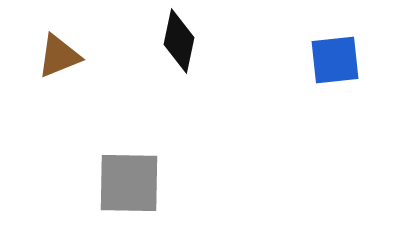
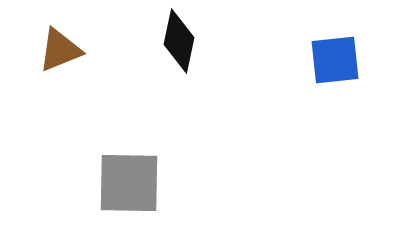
brown triangle: moved 1 px right, 6 px up
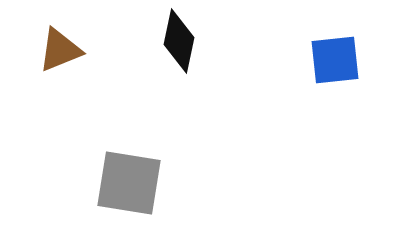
gray square: rotated 8 degrees clockwise
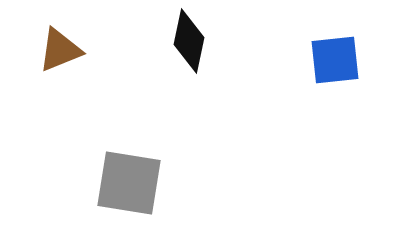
black diamond: moved 10 px right
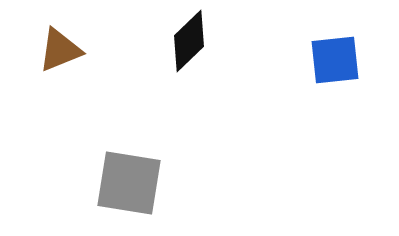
black diamond: rotated 34 degrees clockwise
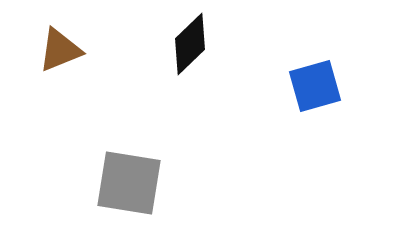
black diamond: moved 1 px right, 3 px down
blue square: moved 20 px left, 26 px down; rotated 10 degrees counterclockwise
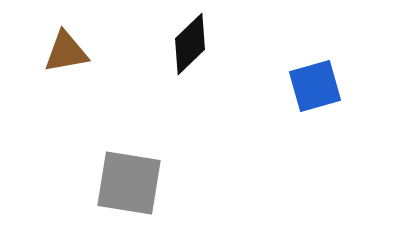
brown triangle: moved 6 px right, 2 px down; rotated 12 degrees clockwise
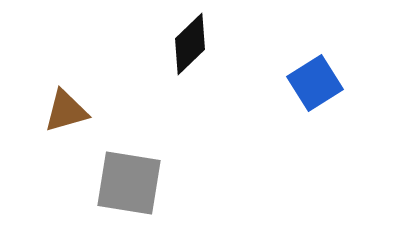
brown triangle: moved 59 px down; rotated 6 degrees counterclockwise
blue square: moved 3 px up; rotated 16 degrees counterclockwise
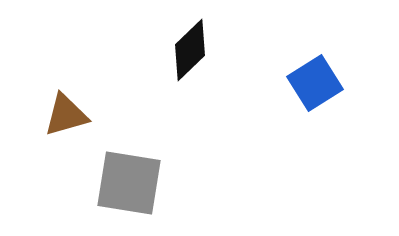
black diamond: moved 6 px down
brown triangle: moved 4 px down
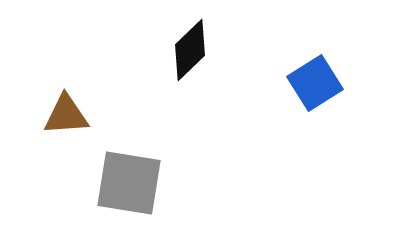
brown triangle: rotated 12 degrees clockwise
